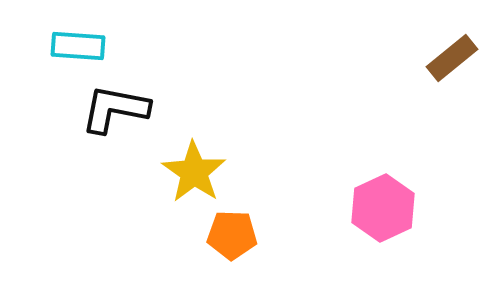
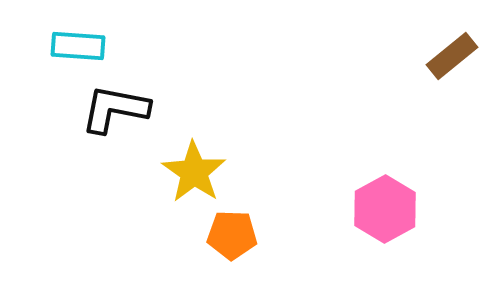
brown rectangle: moved 2 px up
pink hexagon: moved 2 px right, 1 px down; rotated 4 degrees counterclockwise
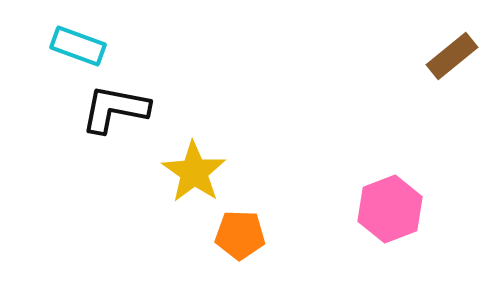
cyan rectangle: rotated 16 degrees clockwise
pink hexagon: moved 5 px right; rotated 8 degrees clockwise
orange pentagon: moved 8 px right
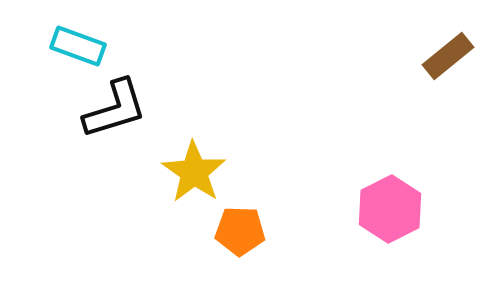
brown rectangle: moved 4 px left
black L-shape: rotated 152 degrees clockwise
pink hexagon: rotated 6 degrees counterclockwise
orange pentagon: moved 4 px up
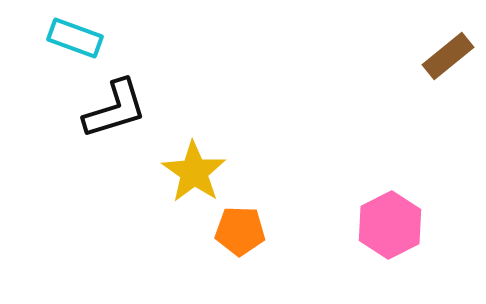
cyan rectangle: moved 3 px left, 8 px up
pink hexagon: moved 16 px down
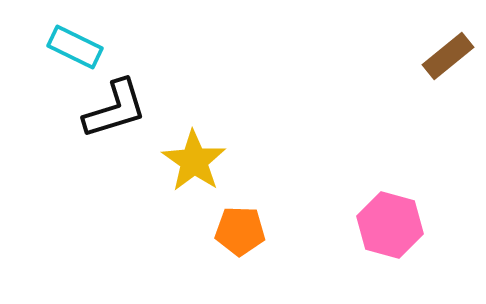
cyan rectangle: moved 9 px down; rotated 6 degrees clockwise
yellow star: moved 11 px up
pink hexagon: rotated 18 degrees counterclockwise
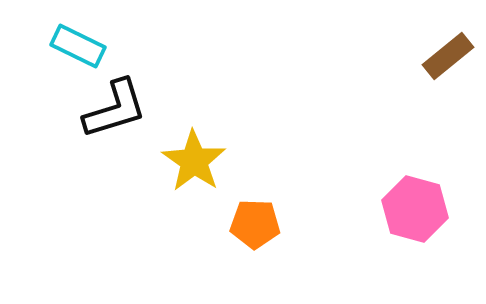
cyan rectangle: moved 3 px right, 1 px up
pink hexagon: moved 25 px right, 16 px up
orange pentagon: moved 15 px right, 7 px up
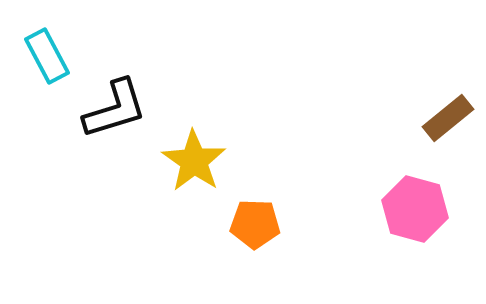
cyan rectangle: moved 31 px left, 10 px down; rotated 36 degrees clockwise
brown rectangle: moved 62 px down
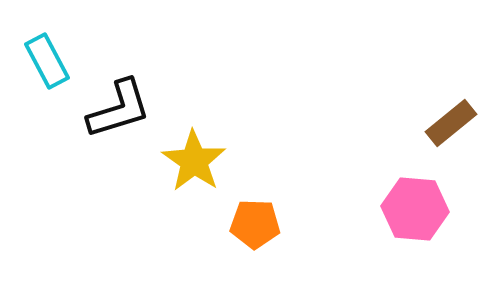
cyan rectangle: moved 5 px down
black L-shape: moved 4 px right
brown rectangle: moved 3 px right, 5 px down
pink hexagon: rotated 10 degrees counterclockwise
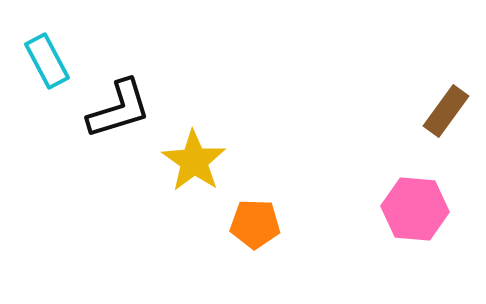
brown rectangle: moved 5 px left, 12 px up; rotated 15 degrees counterclockwise
